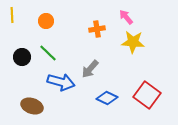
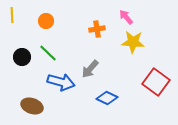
red square: moved 9 px right, 13 px up
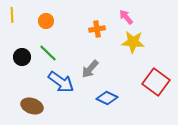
blue arrow: rotated 20 degrees clockwise
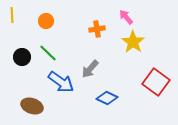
yellow star: rotated 30 degrees clockwise
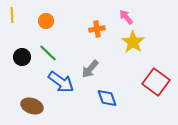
blue diamond: rotated 45 degrees clockwise
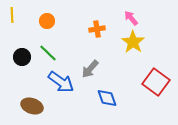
pink arrow: moved 5 px right, 1 px down
orange circle: moved 1 px right
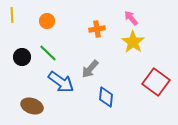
blue diamond: moved 1 px left, 1 px up; rotated 25 degrees clockwise
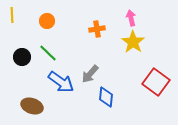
pink arrow: rotated 28 degrees clockwise
gray arrow: moved 5 px down
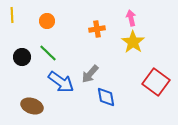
blue diamond: rotated 15 degrees counterclockwise
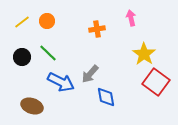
yellow line: moved 10 px right, 7 px down; rotated 56 degrees clockwise
yellow star: moved 11 px right, 12 px down
blue arrow: rotated 8 degrees counterclockwise
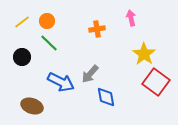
green line: moved 1 px right, 10 px up
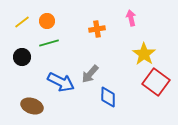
green line: rotated 60 degrees counterclockwise
blue diamond: moved 2 px right; rotated 10 degrees clockwise
